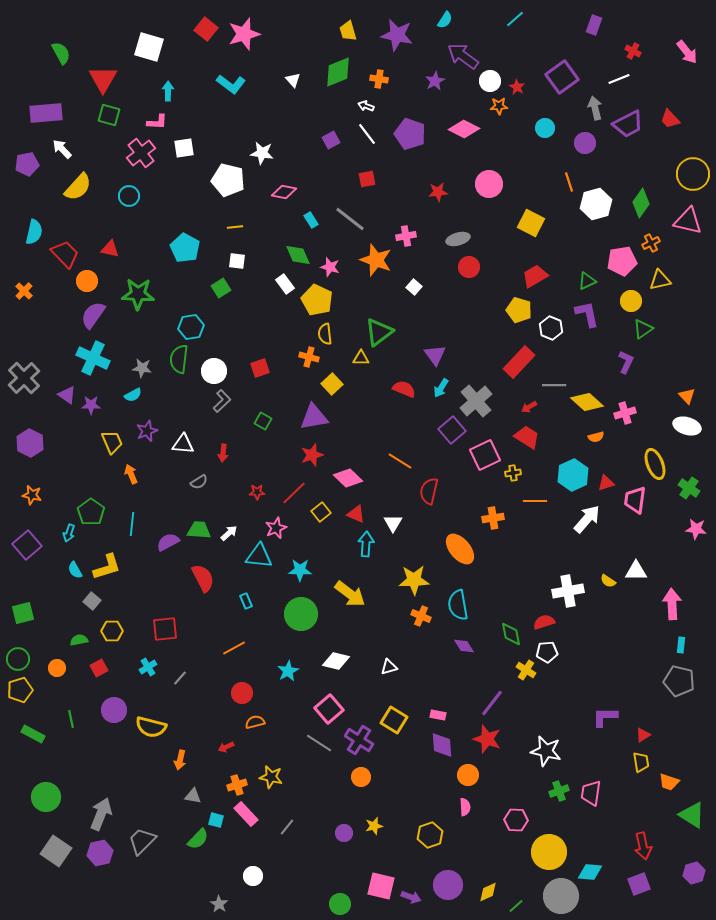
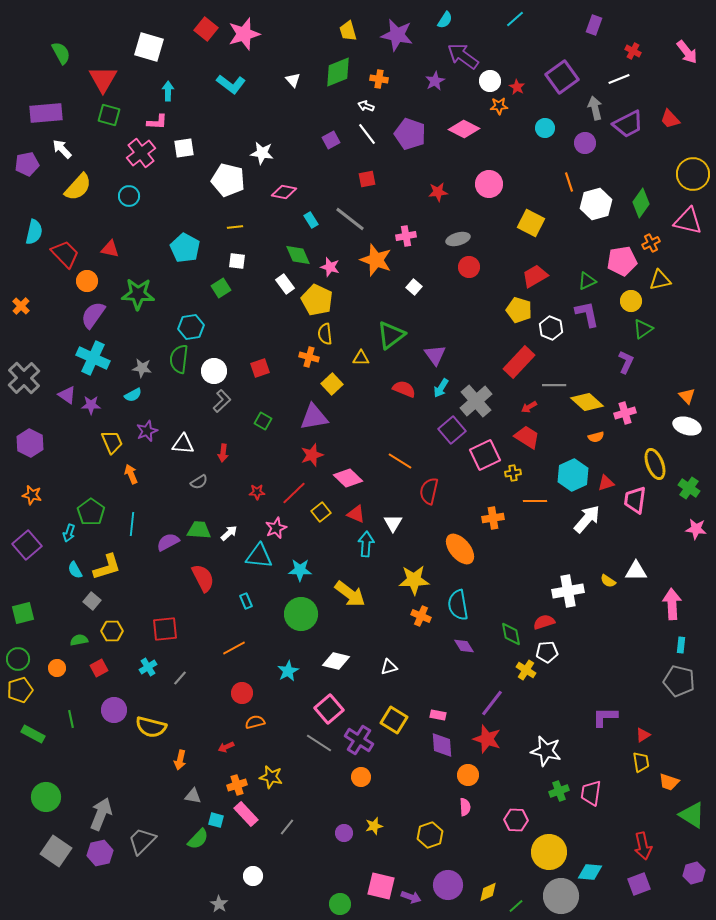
orange cross at (24, 291): moved 3 px left, 15 px down
green triangle at (379, 332): moved 12 px right, 3 px down
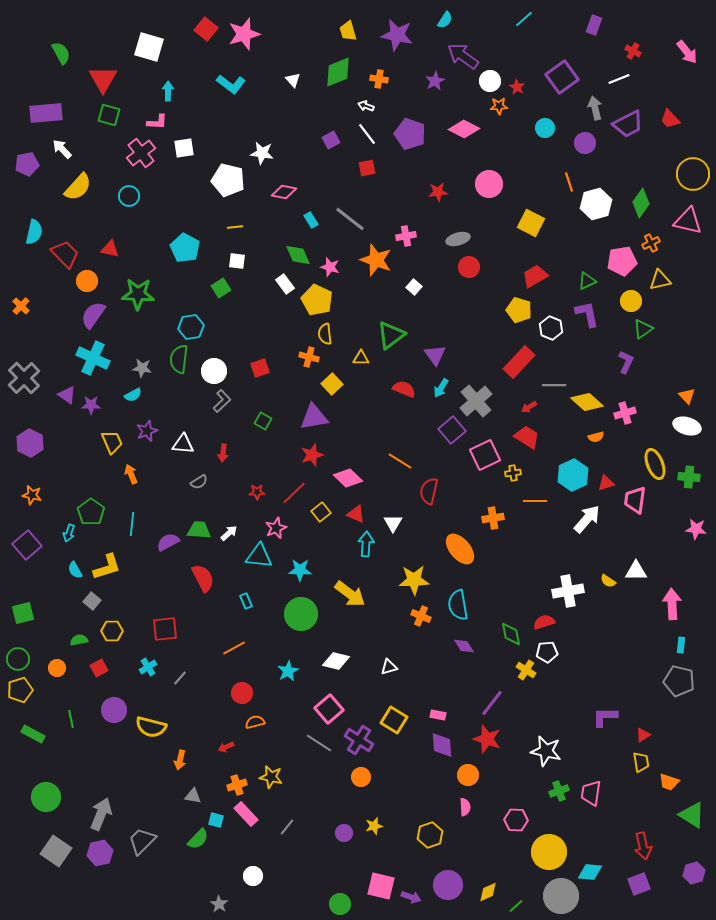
cyan line at (515, 19): moved 9 px right
red square at (367, 179): moved 11 px up
green cross at (689, 488): moved 11 px up; rotated 30 degrees counterclockwise
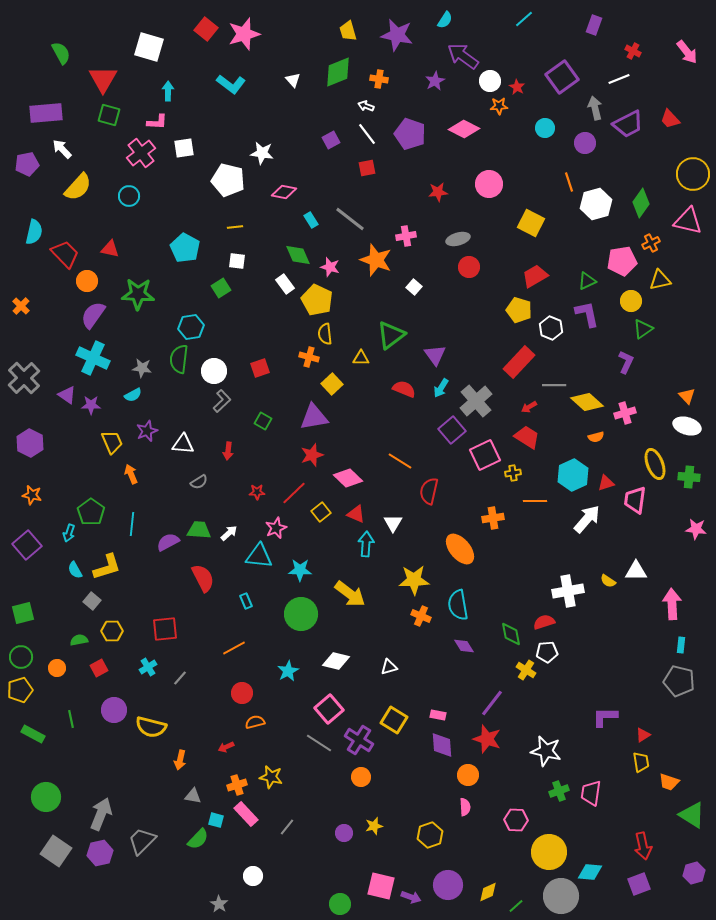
red arrow at (223, 453): moved 5 px right, 2 px up
green circle at (18, 659): moved 3 px right, 2 px up
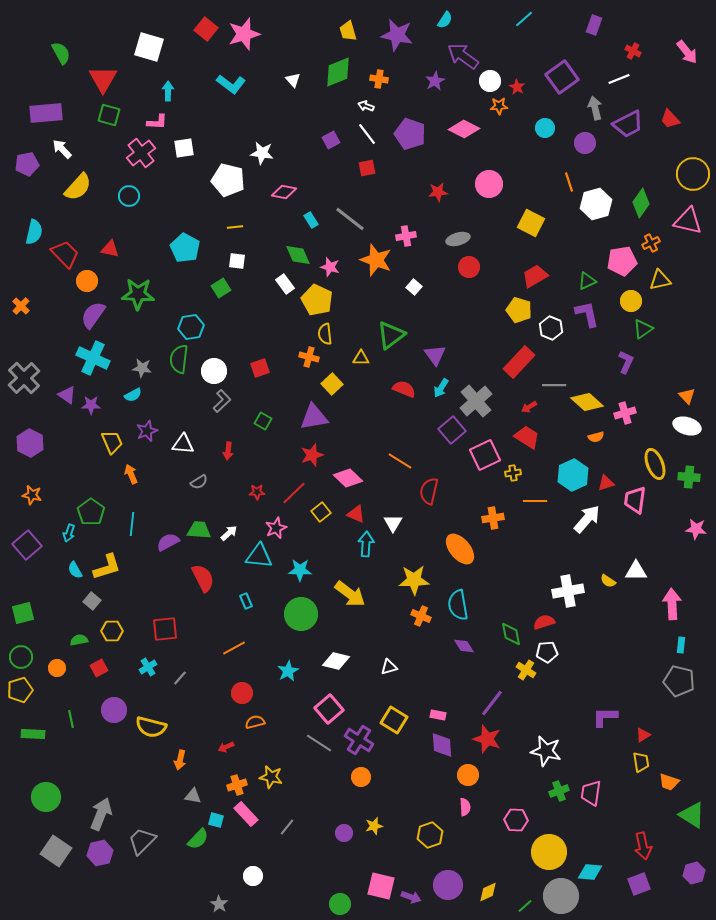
green rectangle at (33, 734): rotated 25 degrees counterclockwise
green line at (516, 906): moved 9 px right
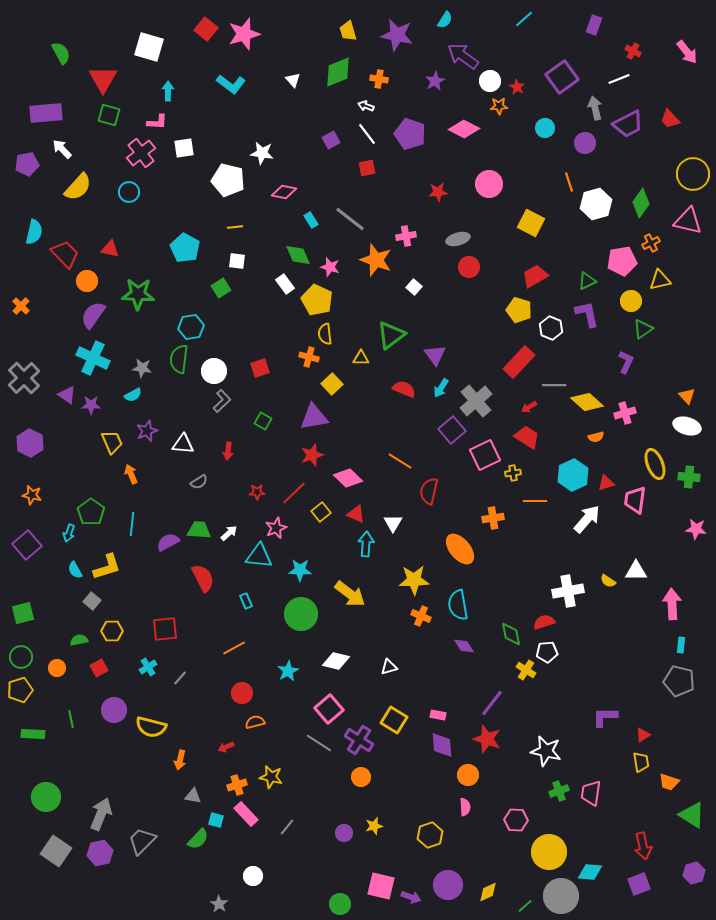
cyan circle at (129, 196): moved 4 px up
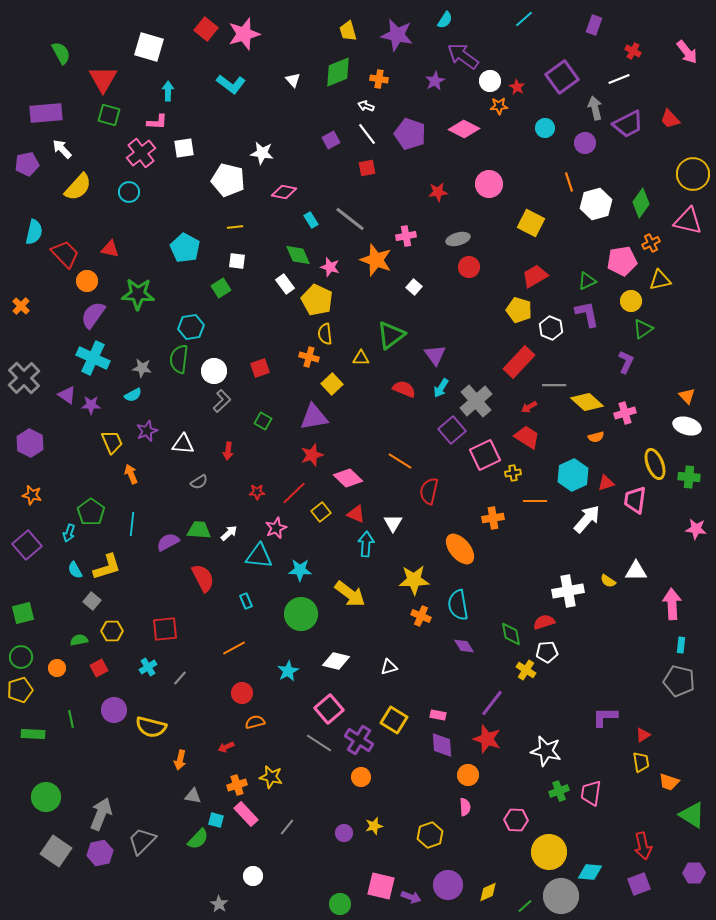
purple hexagon at (694, 873): rotated 15 degrees clockwise
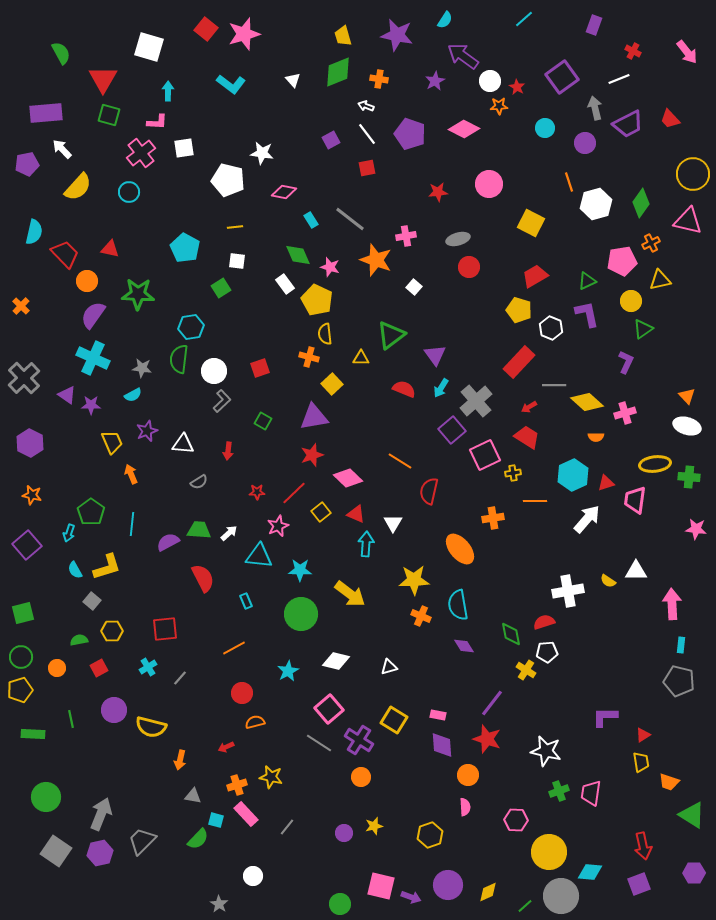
yellow trapezoid at (348, 31): moved 5 px left, 5 px down
orange semicircle at (596, 437): rotated 14 degrees clockwise
yellow ellipse at (655, 464): rotated 76 degrees counterclockwise
pink star at (276, 528): moved 2 px right, 2 px up
